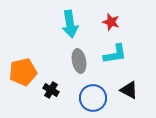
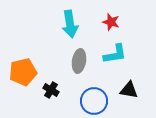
gray ellipse: rotated 20 degrees clockwise
black triangle: rotated 18 degrees counterclockwise
blue circle: moved 1 px right, 3 px down
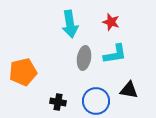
gray ellipse: moved 5 px right, 3 px up
black cross: moved 7 px right, 12 px down; rotated 21 degrees counterclockwise
blue circle: moved 2 px right
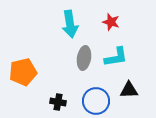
cyan L-shape: moved 1 px right, 3 px down
black triangle: rotated 12 degrees counterclockwise
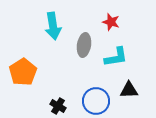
cyan arrow: moved 17 px left, 2 px down
gray ellipse: moved 13 px up
orange pentagon: rotated 20 degrees counterclockwise
black cross: moved 4 px down; rotated 21 degrees clockwise
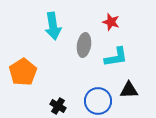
blue circle: moved 2 px right
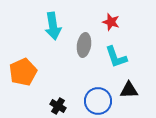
cyan L-shape: rotated 80 degrees clockwise
orange pentagon: rotated 8 degrees clockwise
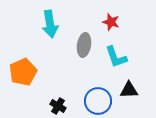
cyan arrow: moved 3 px left, 2 px up
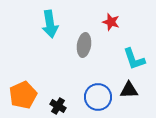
cyan L-shape: moved 18 px right, 2 px down
orange pentagon: moved 23 px down
blue circle: moved 4 px up
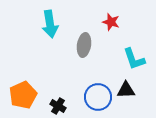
black triangle: moved 3 px left
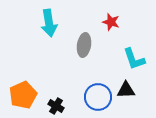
cyan arrow: moved 1 px left, 1 px up
black cross: moved 2 px left
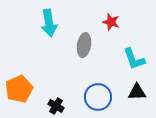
black triangle: moved 11 px right, 2 px down
orange pentagon: moved 4 px left, 6 px up
